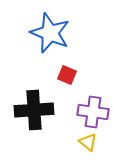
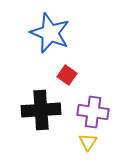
red square: rotated 12 degrees clockwise
black cross: moved 7 px right
yellow triangle: rotated 24 degrees clockwise
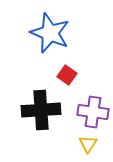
yellow triangle: moved 2 px down
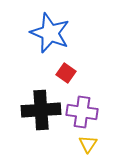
red square: moved 1 px left, 2 px up
purple cross: moved 11 px left
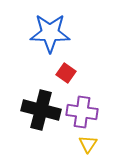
blue star: rotated 21 degrees counterclockwise
black cross: rotated 18 degrees clockwise
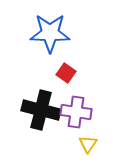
purple cross: moved 6 px left
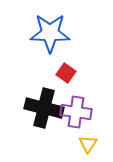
black cross: moved 3 px right, 2 px up
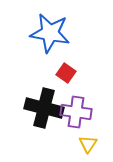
blue star: rotated 9 degrees clockwise
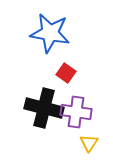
yellow triangle: moved 1 px right, 1 px up
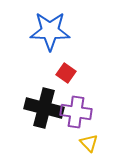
blue star: moved 2 px up; rotated 9 degrees counterclockwise
yellow triangle: rotated 18 degrees counterclockwise
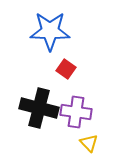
red square: moved 4 px up
black cross: moved 5 px left
